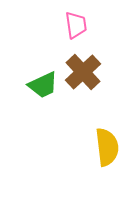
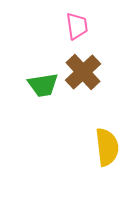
pink trapezoid: moved 1 px right, 1 px down
green trapezoid: rotated 16 degrees clockwise
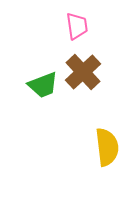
green trapezoid: rotated 12 degrees counterclockwise
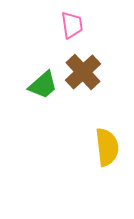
pink trapezoid: moved 5 px left, 1 px up
green trapezoid: rotated 20 degrees counterclockwise
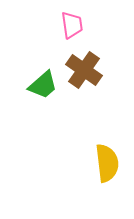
brown cross: moved 1 px right, 2 px up; rotated 12 degrees counterclockwise
yellow semicircle: moved 16 px down
